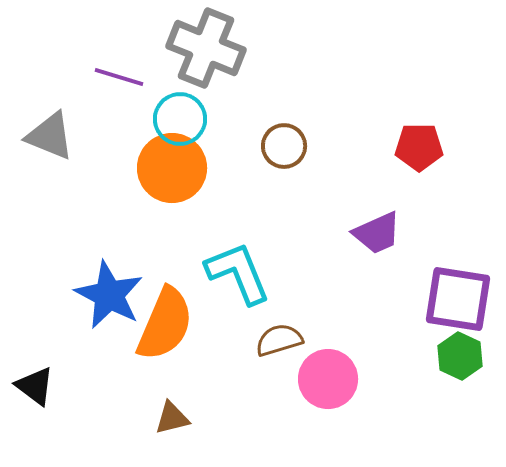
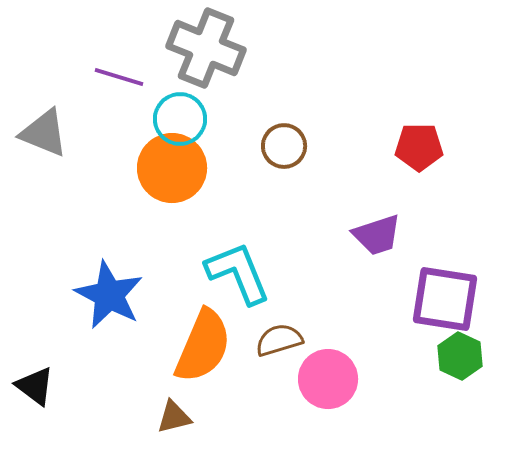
gray triangle: moved 6 px left, 3 px up
purple trapezoid: moved 2 px down; rotated 6 degrees clockwise
purple square: moved 13 px left
orange semicircle: moved 38 px right, 22 px down
brown triangle: moved 2 px right, 1 px up
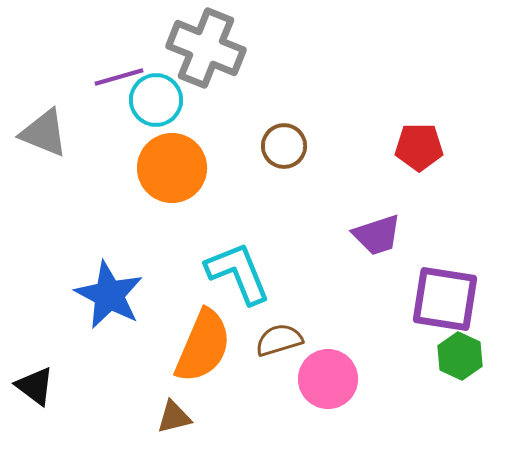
purple line: rotated 33 degrees counterclockwise
cyan circle: moved 24 px left, 19 px up
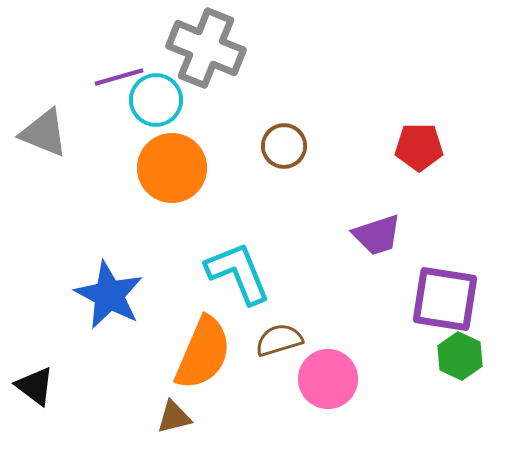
orange semicircle: moved 7 px down
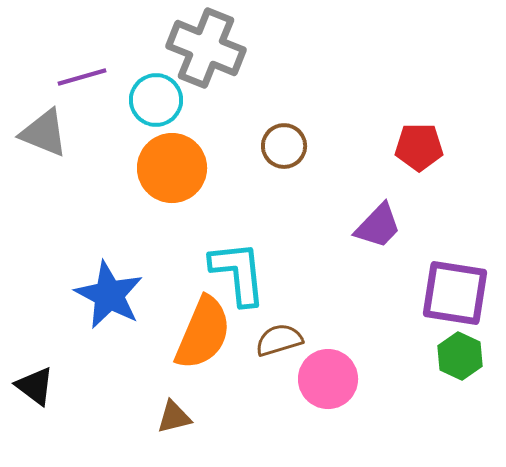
purple line: moved 37 px left
purple trapezoid: moved 1 px right, 9 px up; rotated 28 degrees counterclockwise
cyan L-shape: rotated 16 degrees clockwise
purple square: moved 10 px right, 6 px up
orange semicircle: moved 20 px up
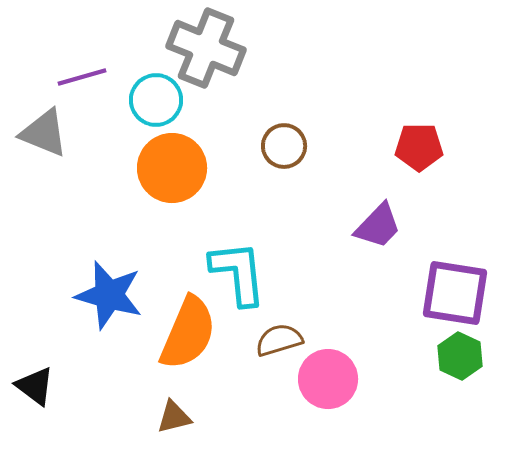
blue star: rotated 12 degrees counterclockwise
orange semicircle: moved 15 px left
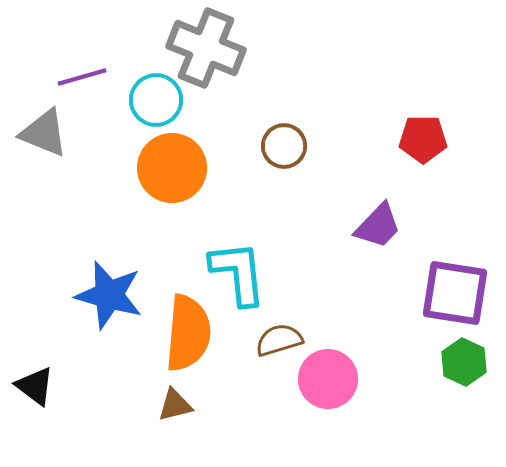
red pentagon: moved 4 px right, 8 px up
orange semicircle: rotated 18 degrees counterclockwise
green hexagon: moved 4 px right, 6 px down
brown triangle: moved 1 px right, 12 px up
